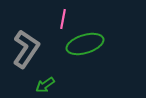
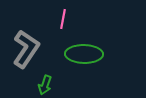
green ellipse: moved 1 px left, 10 px down; rotated 18 degrees clockwise
green arrow: rotated 36 degrees counterclockwise
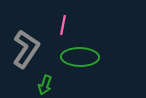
pink line: moved 6 px down
green ellipse: moved 4 px left, 3 px down
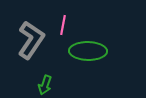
gray L-shape: moved 5 px right, 9 px up
green ellipse: moved 8 px right, 6 px up
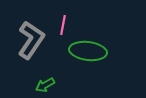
green ellipse: rotated 6 degrees clockwise
green arrow: rotated 42 degrees clockwise
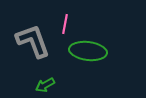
pink line: moved 2 px right, 1 px up
gray L-shape: moved 2 px right, 1 px down; rotated 54 degrees counterclockwise
